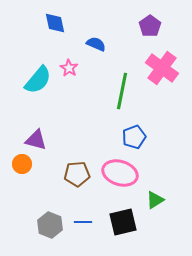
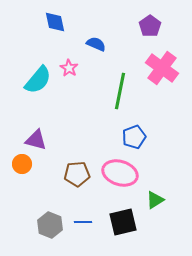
blue diamond: moved 1 px up
green line: moved 2 px left
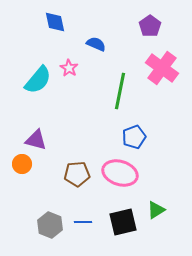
green triangle: moved 1 px right, 10 px down
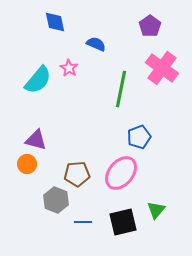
green line: moved 1 px right, 2 px up
blue pentagon: moved 5 px right
orange circle: moved 5 px right
pink ellipse: moved 1 px right; rotated 68 degrees counterclockwise
green triangle: rotated 18 degrees counterclockwise
gray hexagon: moved 6 px right, 25 px up
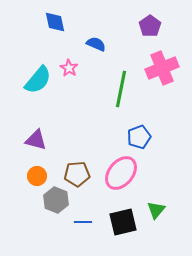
pink cross: rotated 32 degrees clockwise
orange circle: moved 10 px right, 12 px down
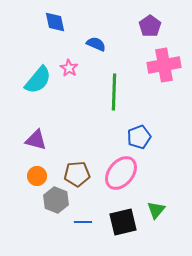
pink cross: moved 2 px right, 3 px up; rotated 12 degrees clockwise
green line: moved 7 px left, 3 px down; rotated 9 degrees counterclockwise
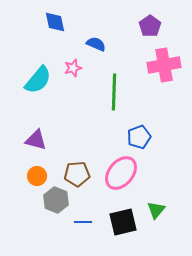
pink star: moved 4 px right; rotated 24 degrees clockwise
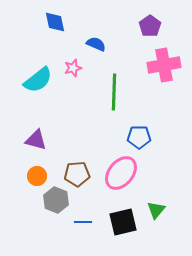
cyan semicircle: rotated 12 degrees clockwise
blue pentagon: rotated 20 degrees clockwise
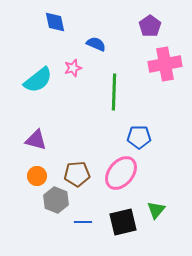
pink cross: moved 1 px right, 1 px up
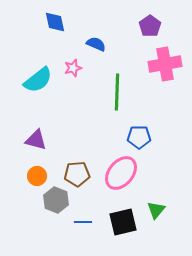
green line: moved 3 px right
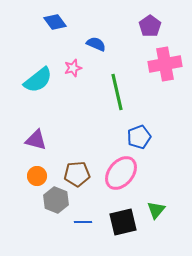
blue diamond: rotated 25 degrees counterclockwise
green line: rotated 15 degrees counterclockwise
blue pentagon: rotated 20 degrees counterclockwise
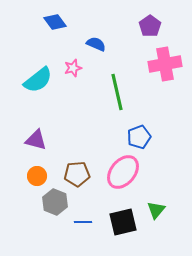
pink ellipse: moved 2 px right, 1 px up
gray hexagon: moved 1 px left, 2 px down
